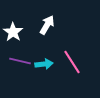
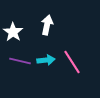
white arrow: rotated 18 degrees counterclockwise
cyan arrow: moved 2 px right, 4 px up
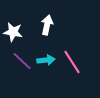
white star: rotated 24 degrees counterclockwise
purple line: moved 2 px right; rotated 30 degrees clockwise
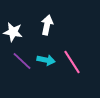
cyan arrow: rotated 18 degrees clockwise
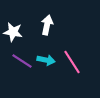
purple line: rotated 10 degrees counterclockwise
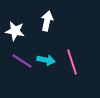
white arrow: moved 4 px up
white star: moved 2 px right, 1 px up
pink line: rotated 15 degrees clockwise
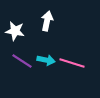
pink line: moved 1 px down; rotated 55 degrees counterclockwise
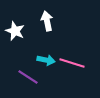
white arrow: rotated 24 degrees counterclockwise
white star: rotated 12 degrees clockwise
purple line: moved 6 px right, 16 px down
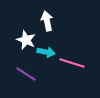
white star: moved 11 px right, 9 px down
cyan arrow: moved 8 px up
purple line: moved 2 px left, 3 px up
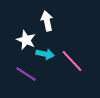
cyan arrow: moved 1 px left, 2 px down
pink line: moved 2 px up; rotated 30 degrees clockwise
